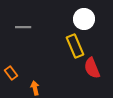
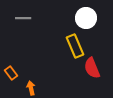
white circle: moved 2 px right, 1 px up
gray line: moved 9 px up
orange arrow: moved 4 px left
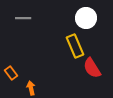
red semicircle: rotated 10 degrees counterclockwise
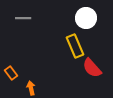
red semicircle: rotated 10 degrees counterclockwise
